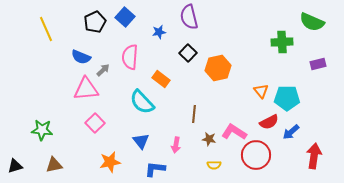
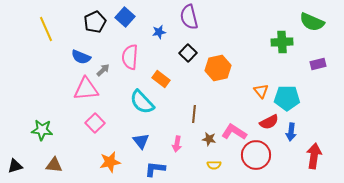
blue arrow: rotated 42 degrees counterclockwise
pink arrow: moved 1 px right, 1 px up
brown triangle: rotated 18 degrees clockwise
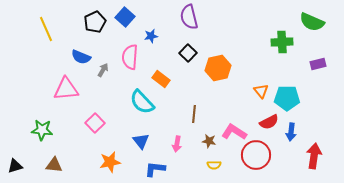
blue star: moved 8 px left, 4 px down
gray arrow: rotated 16 degrees counterclockwise
pink triangle: moved 20 px left
brown star: moved 2 px down
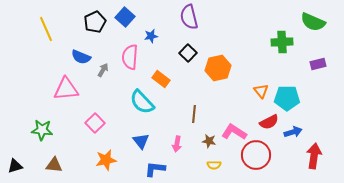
green semicircle: moved 1 px right
blue arrow: moved 2 px right; rotated 114 degrees counterclockwise
orange star: moved 4 px left, 2 px up
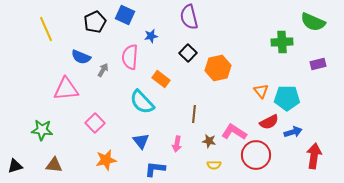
blue square: moved 2 px up; rotated 18 degrees counterclockwise
